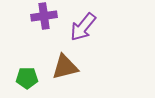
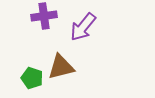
brown triangle: moved 4 px left
green pentagon: moved 5 px right; rotated 20 degrees clockwise
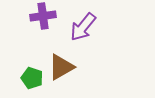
purple cross: moved 1 px left
brown triangle: rotated 16 degrees counterclockwise
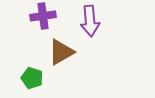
purple arrow: moved 7 px right, 6 px up; rotated 44 degrees counterclockwise
brown triangle: moved 15 px up
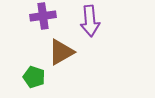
green pentagon: moved 2 px right, 1 px up
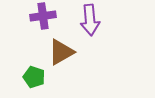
purple arrow: moved 1 px up
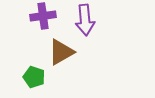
purple arrow: moved 5 px left
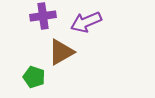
purple arrow: moved 1 px right, 2 px down; rotated 72 degrees clockwise
